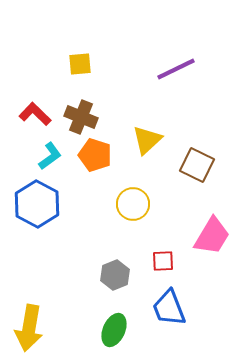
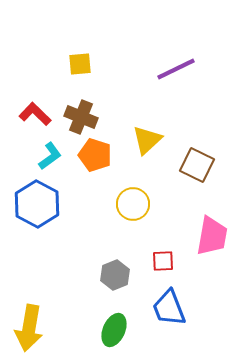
pink trapezoid: rotated 21 degrees counterclockwise
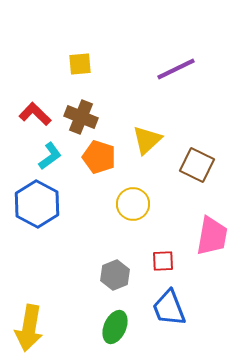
orange pentagon: moved 4 px right, 2 px down
green ellipse: moved 1 px right, 3 px up
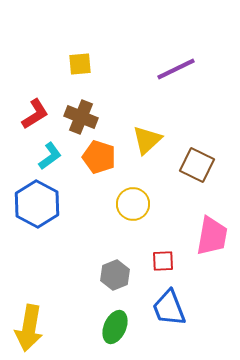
red L-shape: rotated 104 degrees clockwise
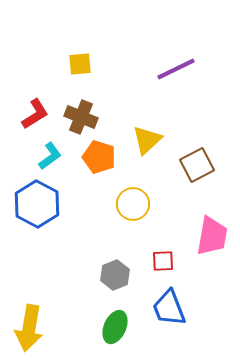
brown square: rotated 36 degrees clockwise
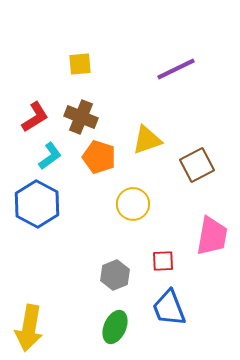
red L-shape: moved 3 px down
yellow triangle: rotated 24 degrees clockwise
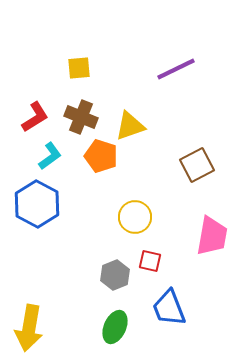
yellow square: moved 1 px left, 4 px down
yellow triangle: moved 17 px left, 14 px up
orange pentagon: moved 2 px right, 1 px up
yellow circle: moved 2 px right, 13 px down
red square: moved 13 px left; rotated 15 degrees clockwise
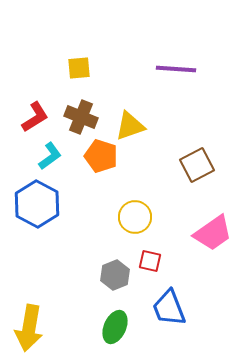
purple line: rotated 30 degrees clockwise
pink trapezoid: moved 1 px right, 3 px up; rotated 45 degrees clockwise
